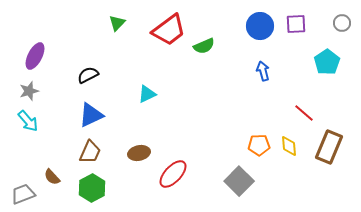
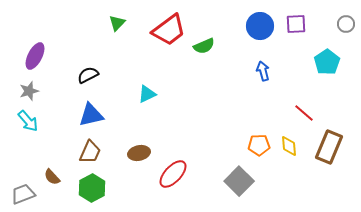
gray circle: moved 4 px right, 1 px down
blue triangle: rotated 12 degrees clockwise
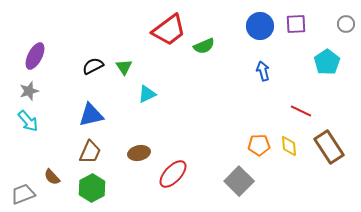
green triangle: moved 7 px right, 44 px down; rotated 18 degrees counterclockwise
black semicircle: moved 5 px right, 9 px up
red line: moved 3 px left, 2 px up; rotated 15 degrees counterclockwise
brown rectangle: rotated 56 degrees counterclockwise
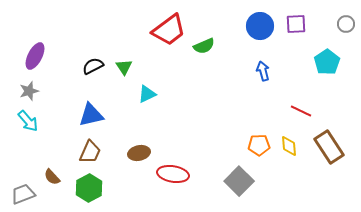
red ellipse: rotated 56 degrees clockwise
green hexagon: moved 3 px left
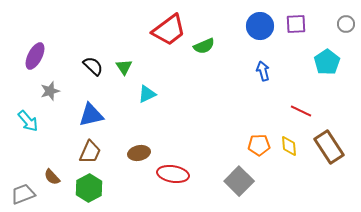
black semicircle: rotated 70 degrees clockwise
gray star: moved 21 px right
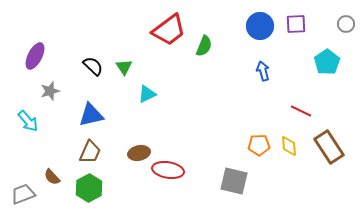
green semicircle: rotated 45 degrees counterclockwise
red ellipse: moved 5 px left, 4 px up
gray square: moved 5 px left; rotated 32 degrees counterclockwise
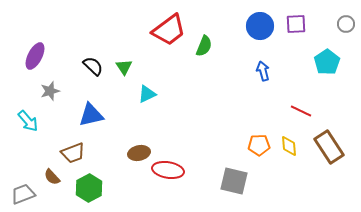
brown trapezoid: moved 17 px left, 1 px down; rotated 45 degrees clockwise
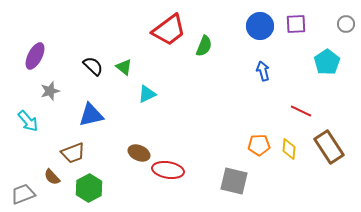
green triangle: rotated 18 degrees counterclockwise
yellow diamond: moved 3 px down; rotated 10 degrees clockwise
brown ellipse: rotated 35 degrees clockwise
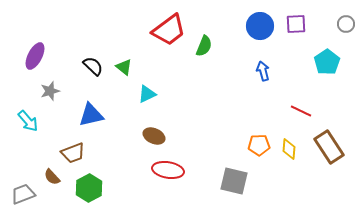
brown ellipse: moved 15 px right, 17 px up
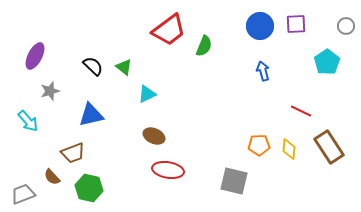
gray circle: moved 2 px down
green hexagon: rotated 20 degrees counterclockwise
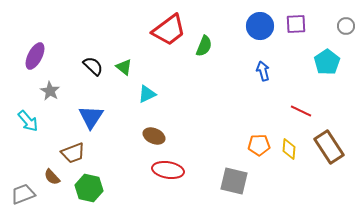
gray star: rotated 24 degrees counterclockwise
blue triangle: moved 2 px down; rotated 44 degrees counterclockwise
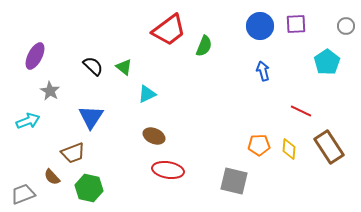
cyan arrow: rotated 70 degrees counterclockwise
